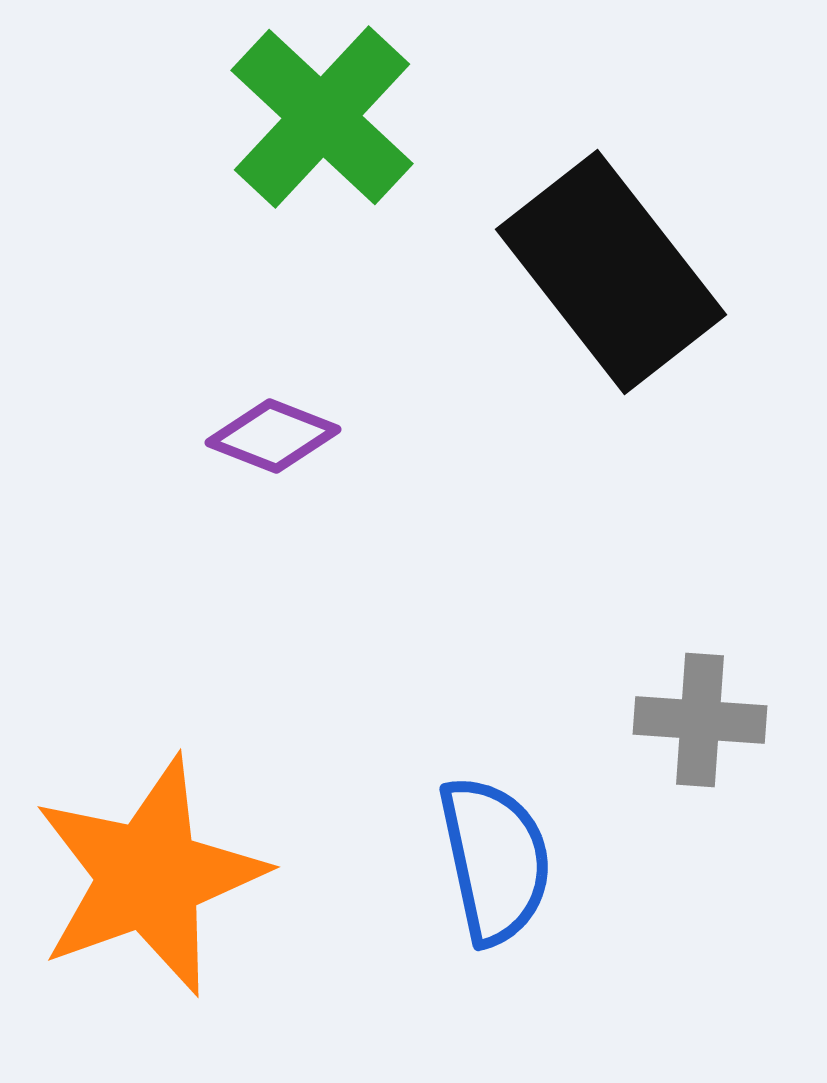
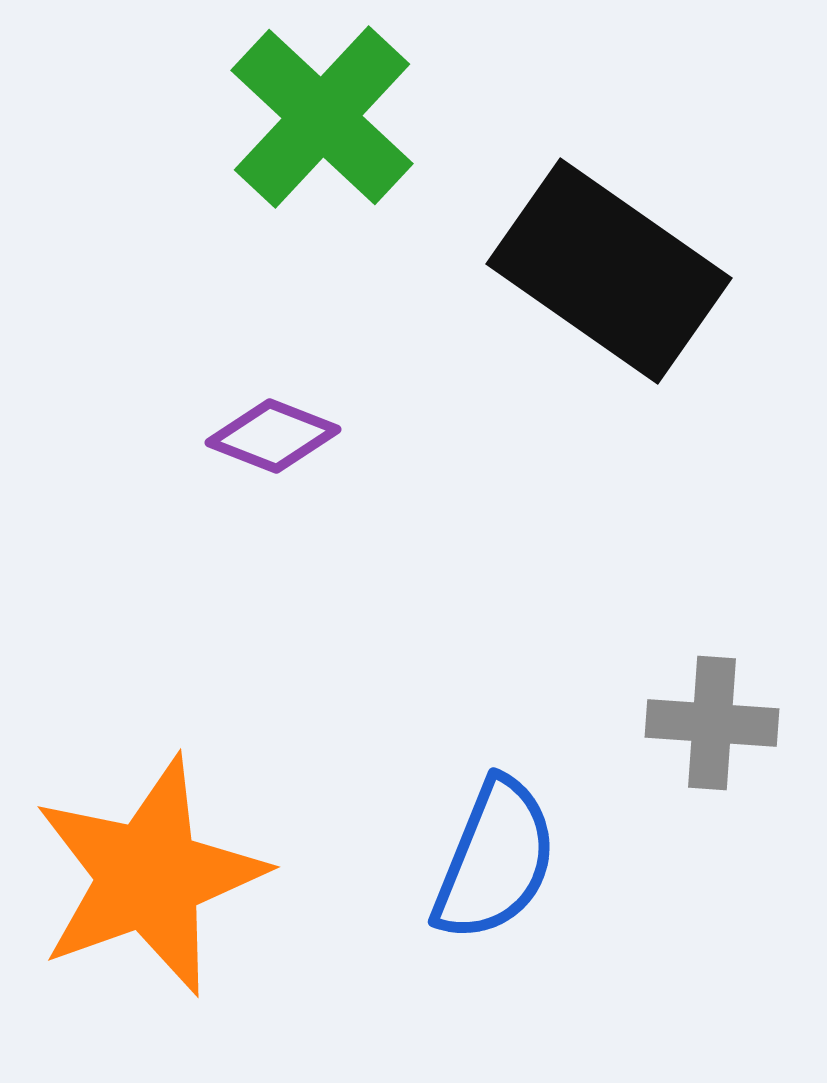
black rectangle: moved 2 px left, 1 px up; rotated 17 degrees counterclockwise
gray cross: moved 12 px right, 3 px down
blue semicircle: rotated 34 degrees clockwise
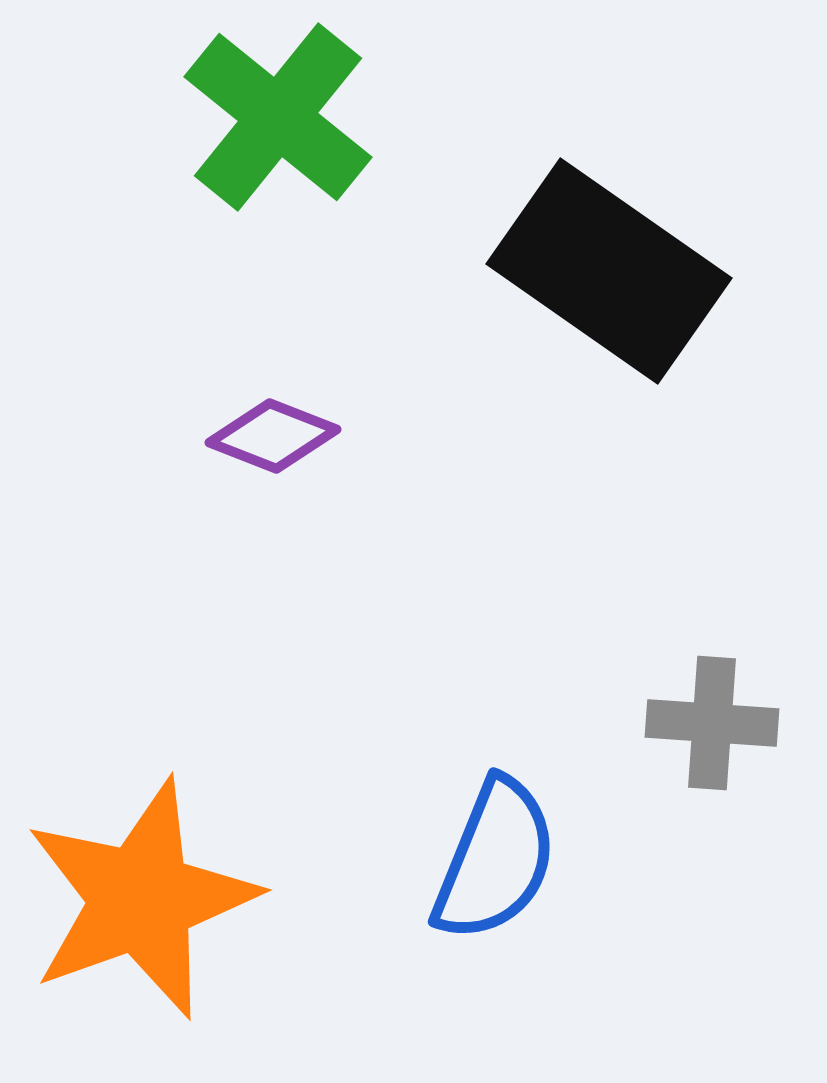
green cross: moved 44 px left; rotated 4 degrees counterclockwise
orange star: moved 8 px left, 23 px down
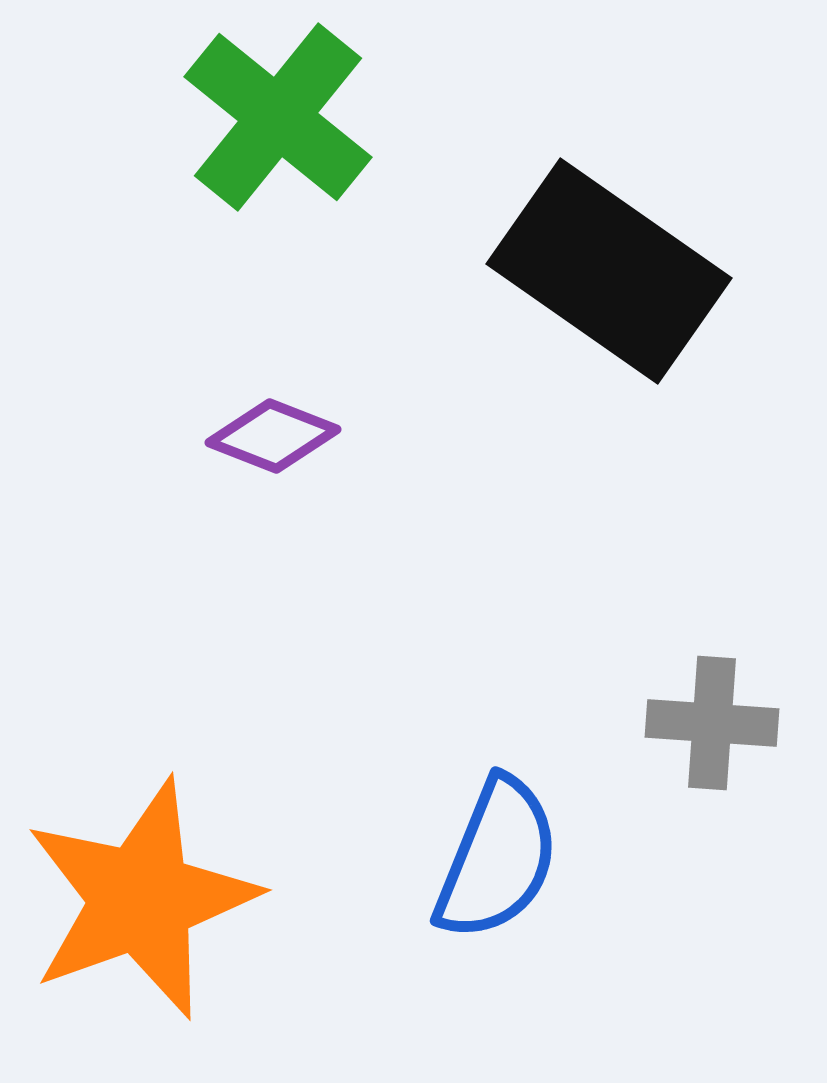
blue semicircle: moved 2 px right, 1 px up
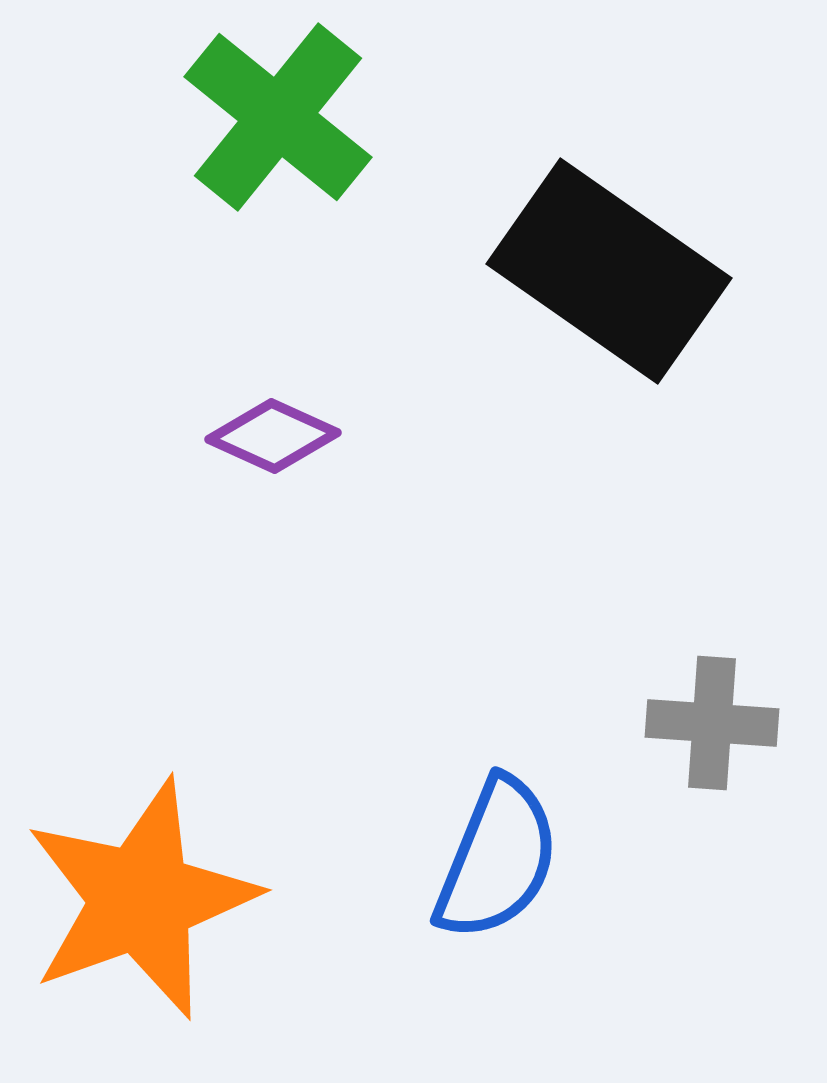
purple diamond: rotated 3 degrees clockwise
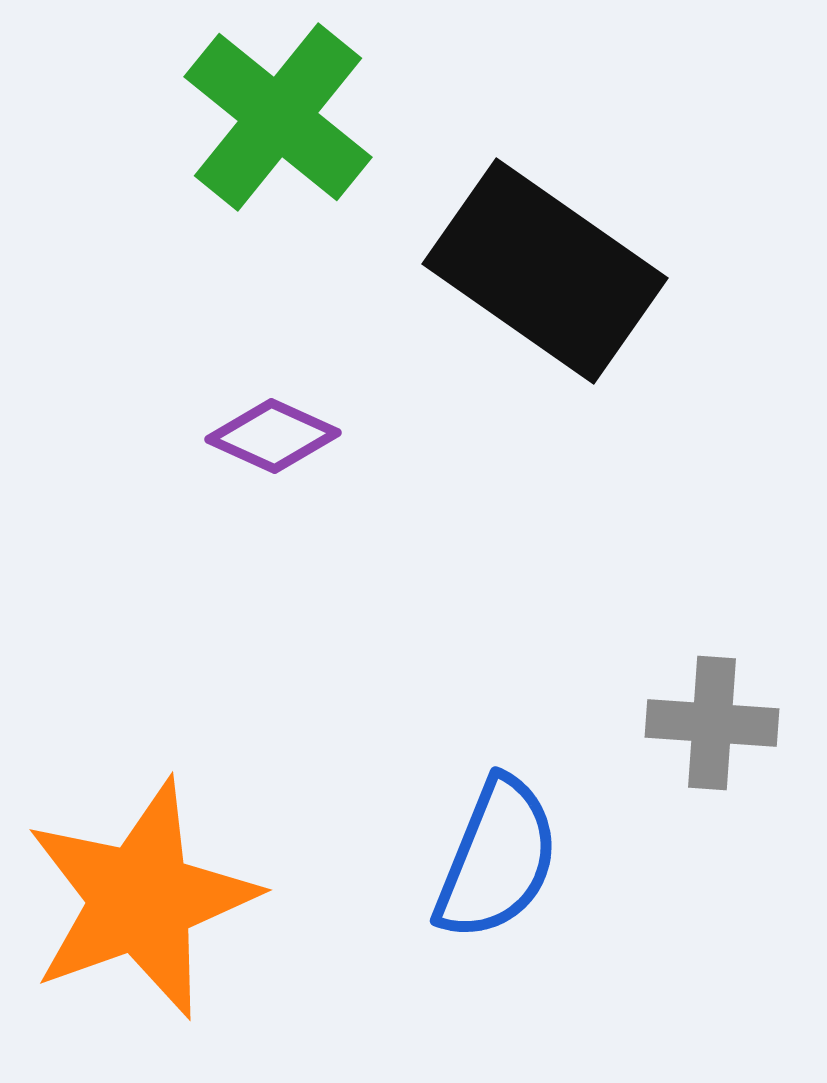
black rectangle: moved 64 px left
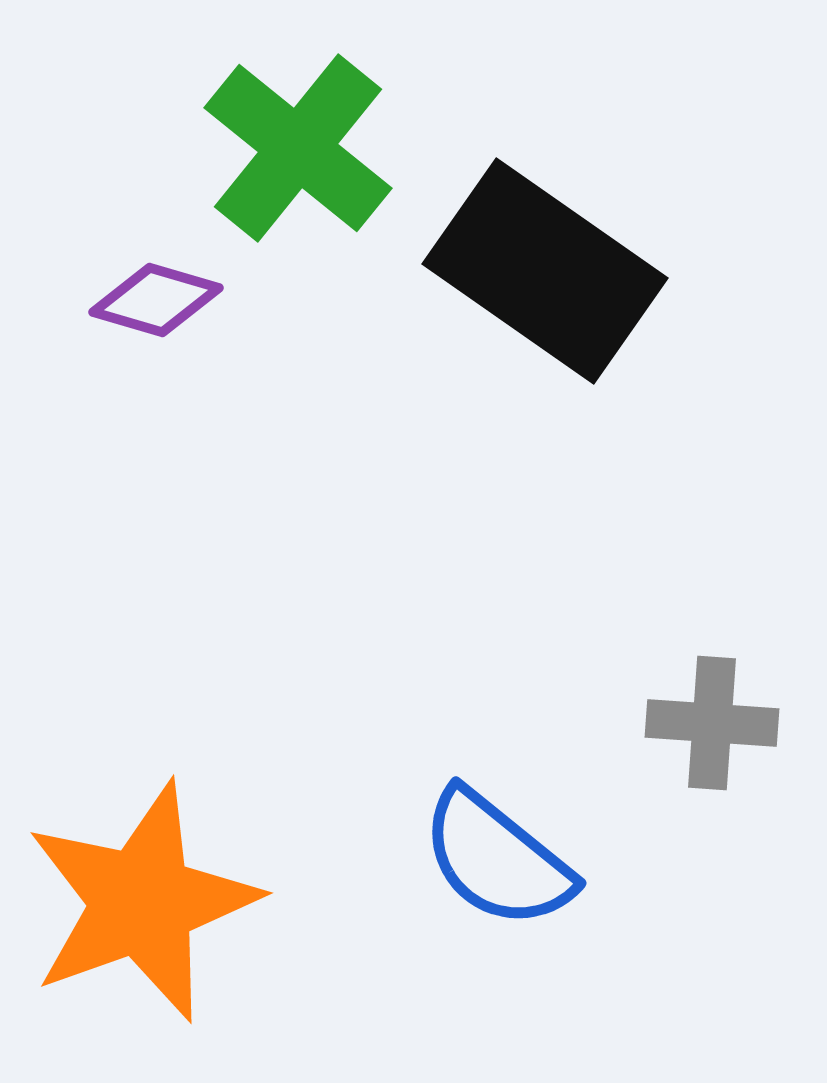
green cross: moved 20 px right, 31 px down
purple diamond: moved 117 px left, 136 px up; rotated 8 degrees counterclockwise
blue semicircle: rotated 107 degrees clockwise
orange star: moved 1 px right, 3 px down
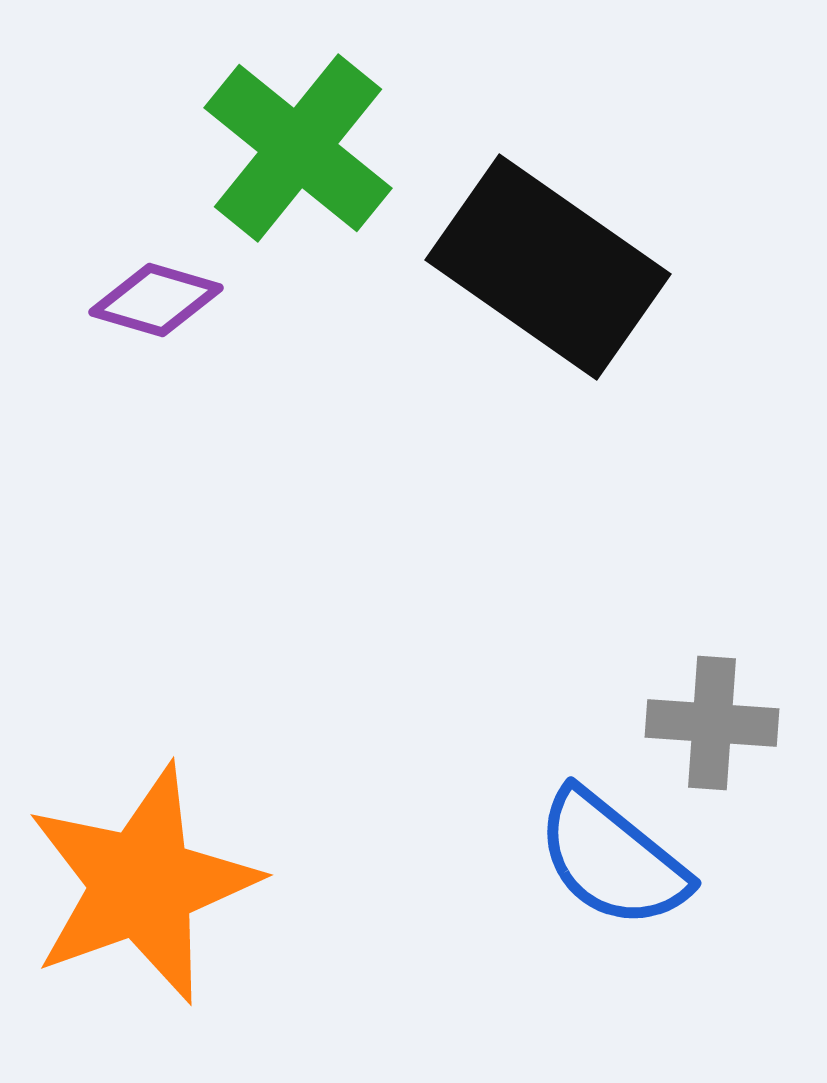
black rectangle: moved 3 px right, 4 px up
blue semicircle: moved 115 px right
orange star: moved 18 px up
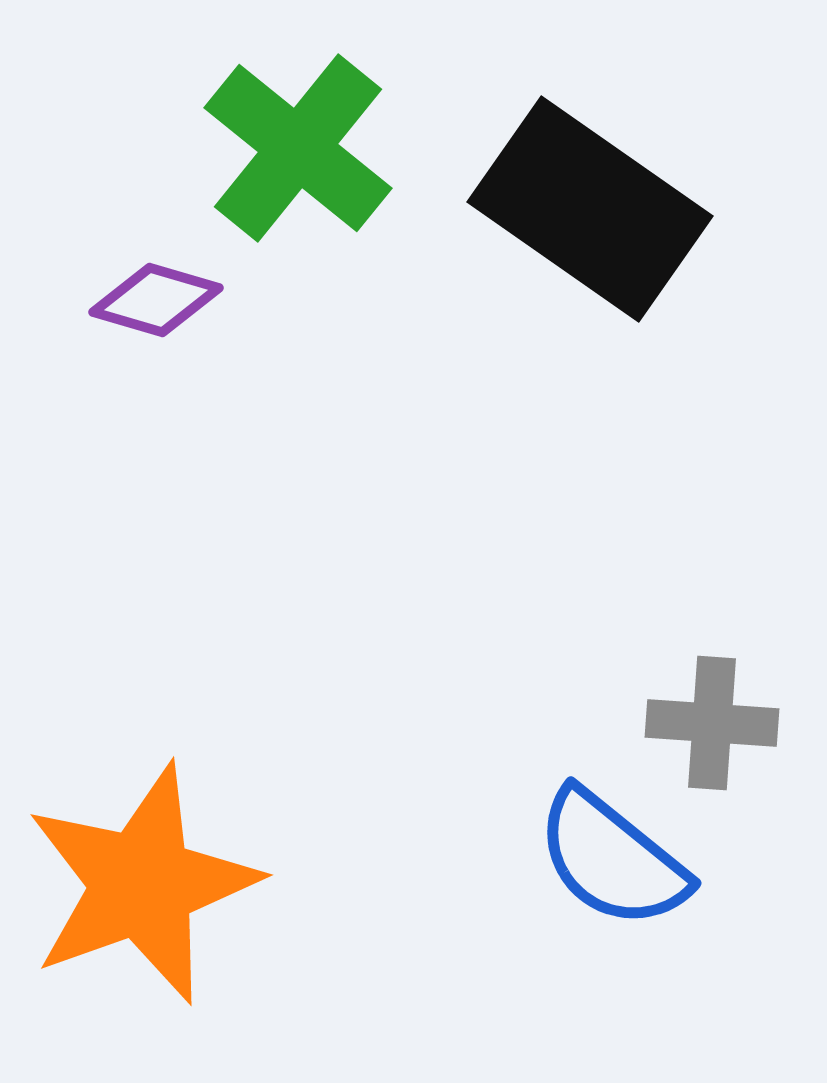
black rectangle: moved 42 px right, 58 px up
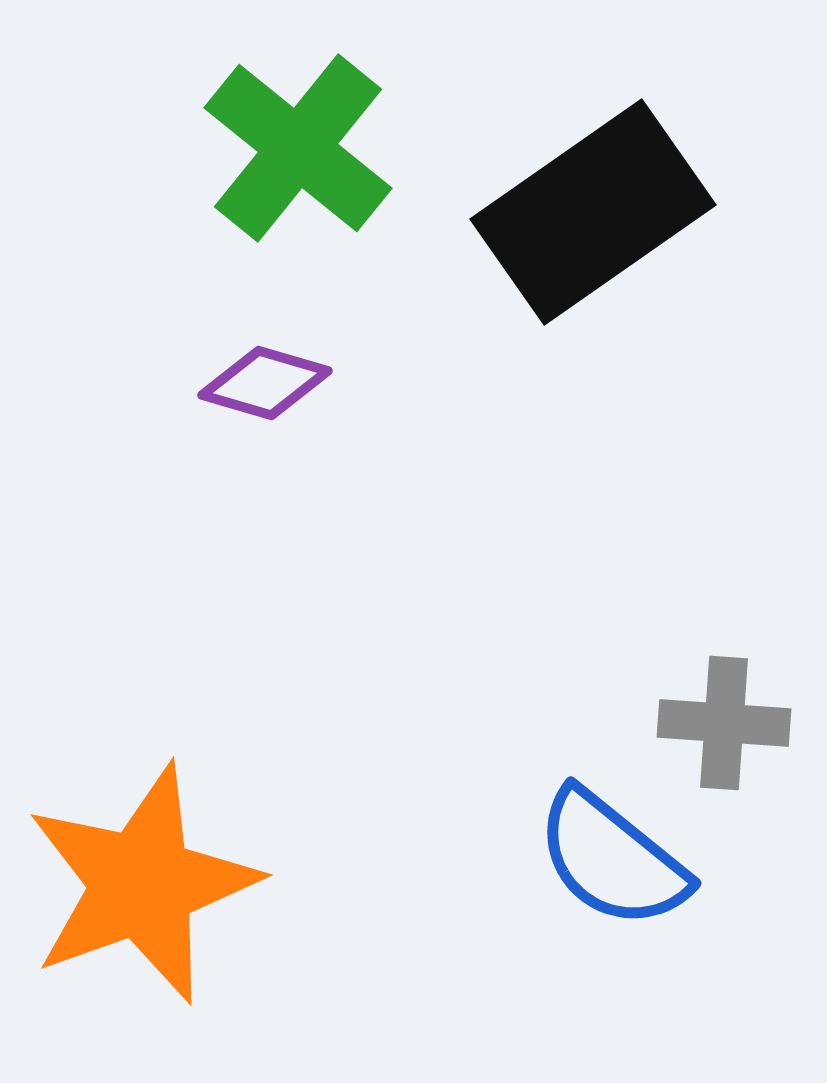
black rectangle: moved 3 px right, 3 px down; rotated 70 degrees counterclockwise
purple diamond: moved 109 px right, 83 px down
gray cross: moved 12 px right
